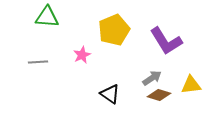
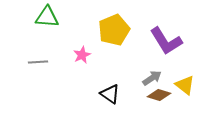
yellow triangle: moved 6 px left; rotated 45 degrees clockwise
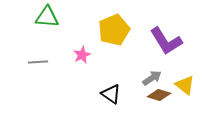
black triangle: moved 1 px right
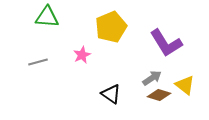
yellow pentagon: moved 3 px left, 3 px up
purple L-shape: moved 2 px down
gray line: rotated 12 degrees counterclockwise
